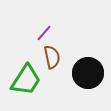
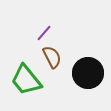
brown semicircle: rotated 15 degrees counterclockwise
green trapezoid: rotated 108 degrees clockwise
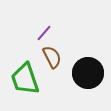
green trapezoid: moved 1 px left, 1 px up; rotated 20 degrees clockwise
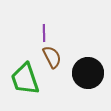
purple line: rotated 42 degrees counterclockwise
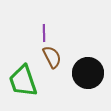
green trapezoid: moved 2 px left, 2 px down
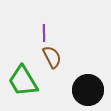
black circle: moved 17 px down
green trapezoid: rotated 12 degrees counterclockwise
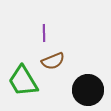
brown semicircle: moved 1 px right, 4 px down; rotated 95 degrees clockwise
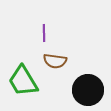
brown semicircle: moved 2 px right; rotated 30 degrees clockwise
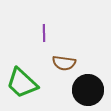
brown semicircle: moved 9 px right, 2 px down
green trapezoid: moved 1 px left, 2 px down; rotated 16 degrees counterclockwise
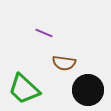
purple line: rotated 66 degrees counterclockwise
green trapezoid: moved 2 px right, 6 px down
